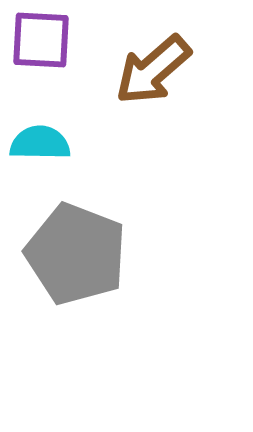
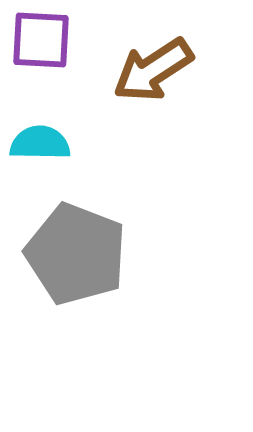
brown arrow: rotated 8 degrees clockwise
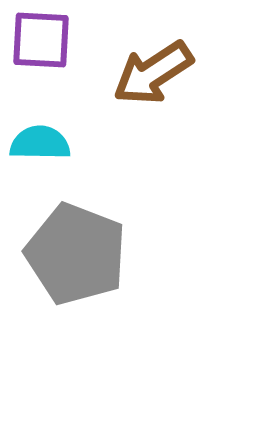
brown arrow: moved 3 px down
